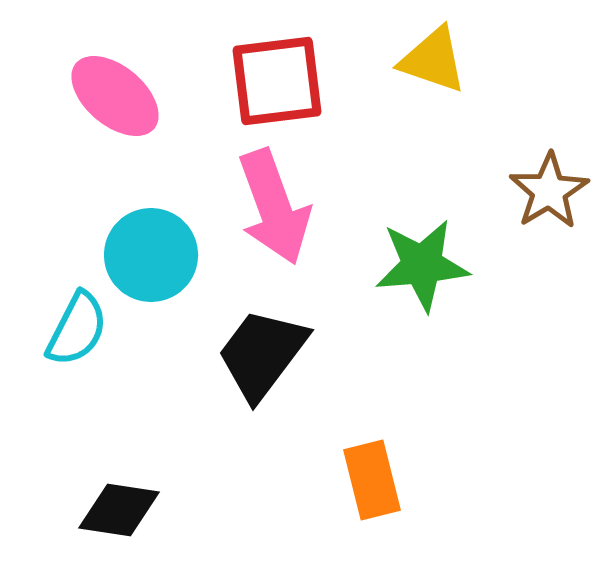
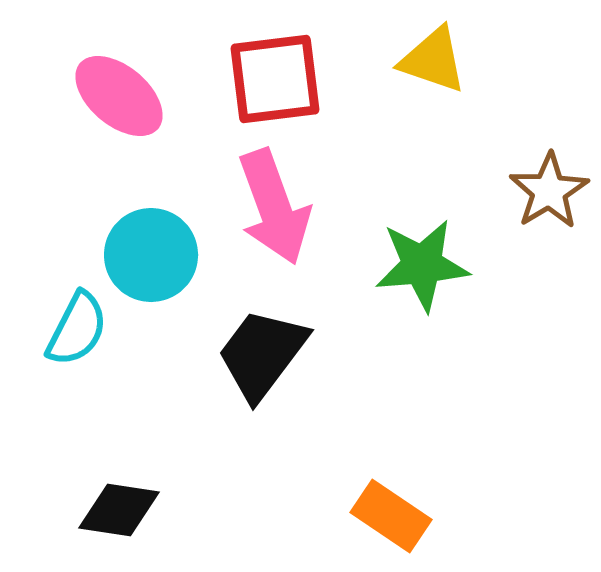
red square: moved 2 px left, 2 px up
pink ellipse: moved 4 px right
orange rectangle: moved 19 px right, 36 px down; rotated 42 degrees counterclockwise
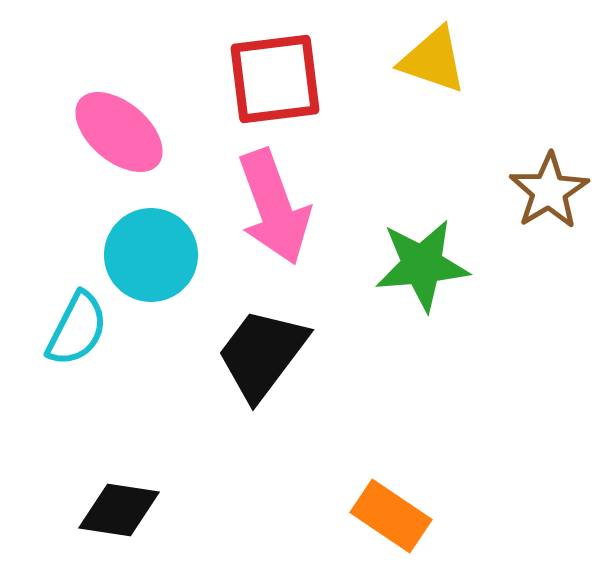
pink ellipse: moved 36 px down
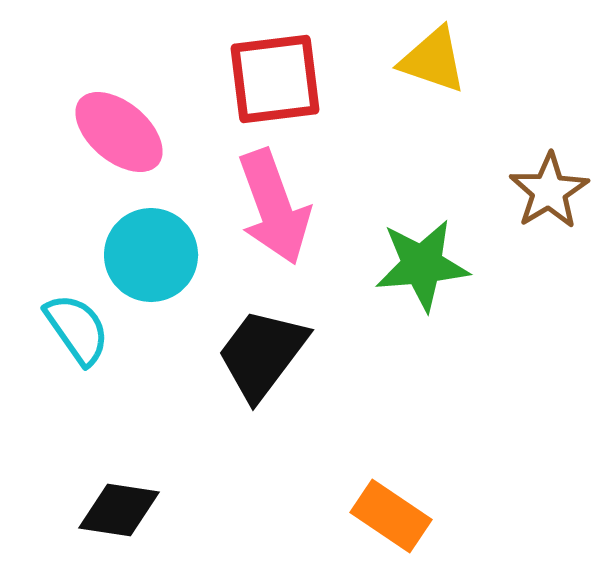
cyan semicircle: rotated 62 degrees counterclockwise
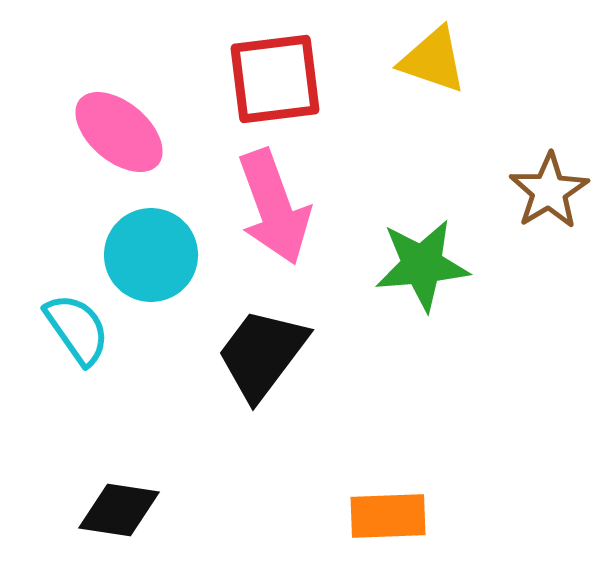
orange rectangle: moved 3 px left; rotated 36 degrees counterclockwise
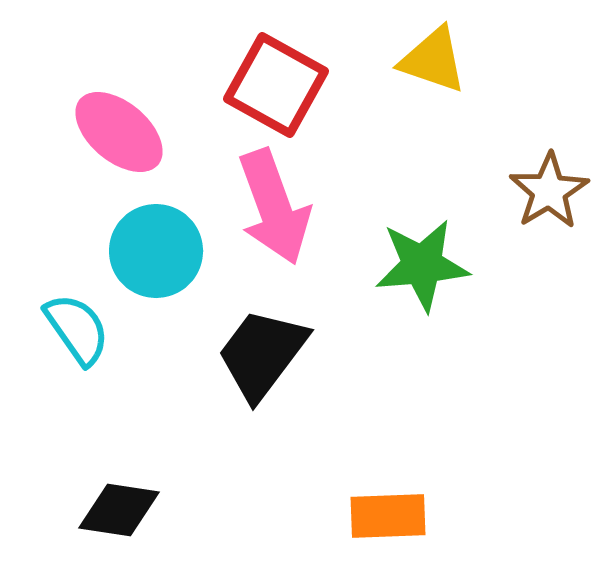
red square: moved 1 px right, 6 px down; rotated 36 degrees clockwise
cyan circle: moved 5 px right, 4 px up
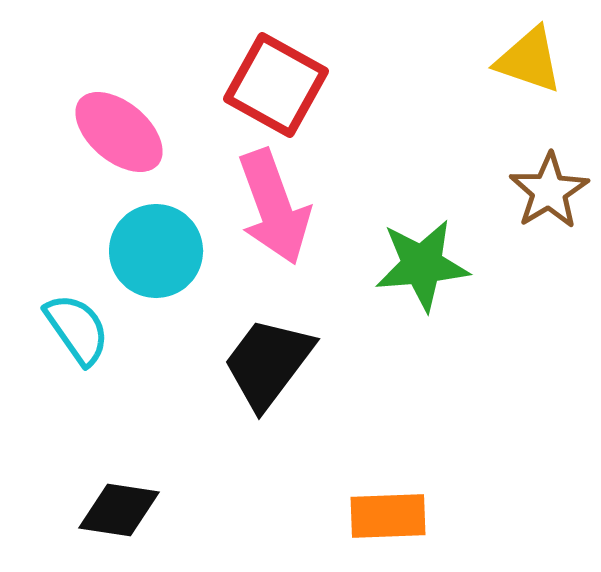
yellow triangle: moved 96 px right
black trapezoid: moved 6 px right, 9 px down
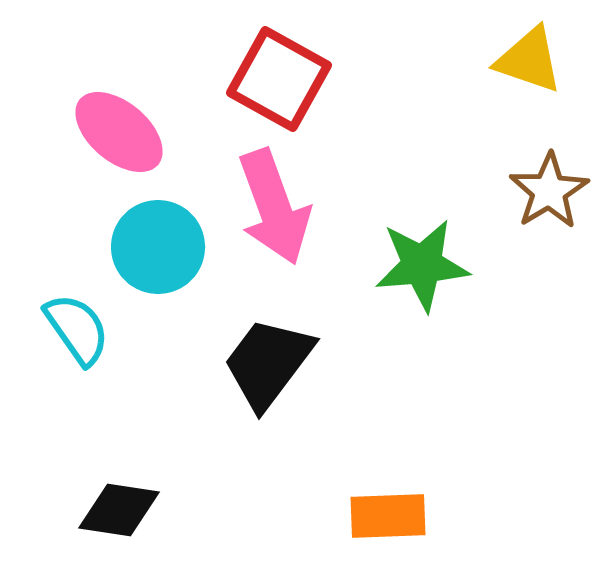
red square: moved 3 px right, 6 px up
cyan circle: moved 2 px right, 4 px up
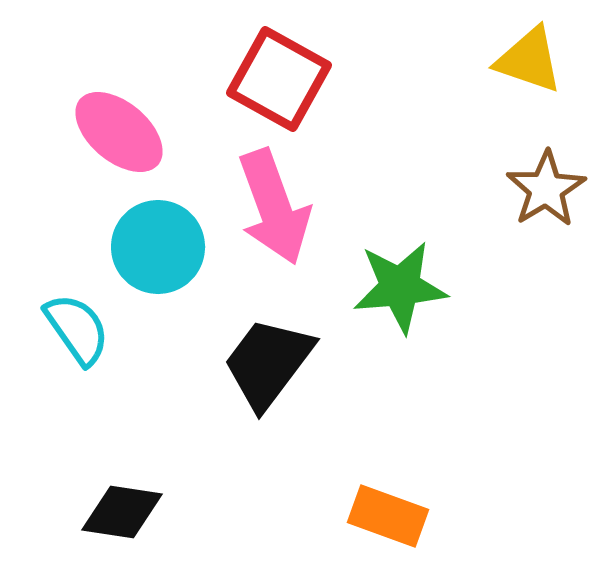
brown star: moved 3 px left, 2 px up
green star: moved 22 px left, 22 px down
black diamond: moved 3 px right, 2 px down
orange rectangle: rotated 22 degrees clockwise
